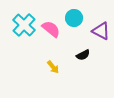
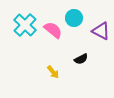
cyan cross: moved 1 px right
pink semicircle: moved 2 px right, 1 px down
black semicircle: moved 2 px left, 4 px down
yellow arrow: moved 5 px down
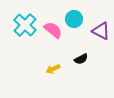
cyan circle: moved 1 px down
yellow arrow: moved 3 px up; rotated 104 degrees clockwise
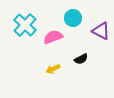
cyan circle: moved 1 px left, 1 px up
pink semicircle: moved 7 px down; rotated 60 degrees counterclockwise
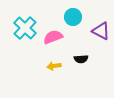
cyan circle: moved 1 px up
cyan cross: moved 3 px down
black semicircle: rotated 24 degrees clockwise
yellow arrow: moved 1 px right, 3 px up; rotated 16 degrees clockwise
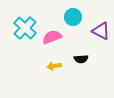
pink semicircle: moved 1 px left
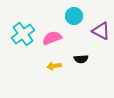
cyan circle: moved 1 px right, 1 px up
cyan cross: moved 2 px left, 6 px down; rotated 10 degrees clockwise
pink semicircle: moved 1 px down
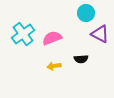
cyan circle: moved 12 px right, 3 px up
purple triangle: moved 1 px left, 3 px down
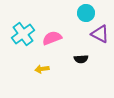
yellow arrow: moved 12 px left, 3 px down
